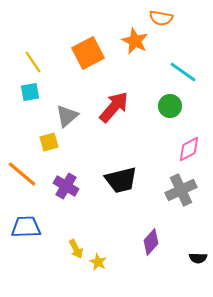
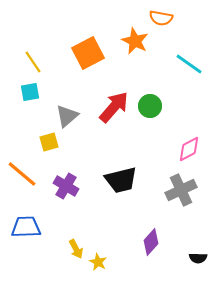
cyan line: moved 6 px right, 8 px up
green circle: moved 20 px left
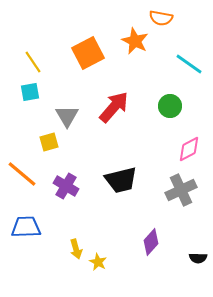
green circle: moved 20 px right
gray triangle: rotated 20 degrees counterclockwise
yellow arrow: rotated 12 degrees clockwise
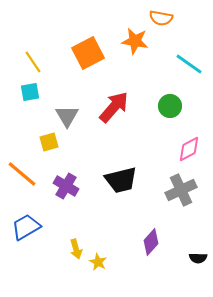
orange star: rotated 16 degrees counterclockwise
blue trapezoid: rotated 28 degrees counterclockwise
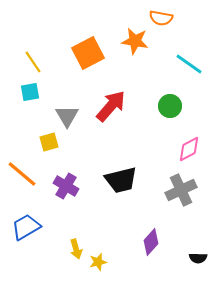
red arrow: moved 3 px left, 1 px up
yellow star: rotated 30 degrees clockwise
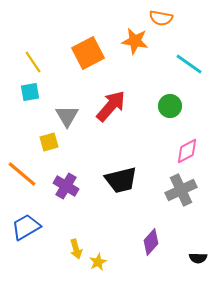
pink diamond: moved 2 px left, 2 px down
yellow star: rotated 12 degrees counterclockwise
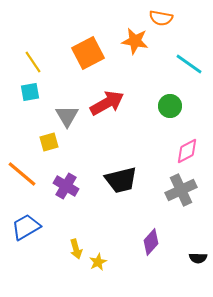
red arrow: moved 4 px left, 3 px up; rotated 20 degrees clockwise
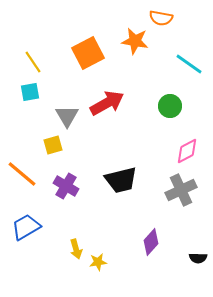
yellow square: moved 4 px right, 3 px down
yellow star: rotated 18 degrees clockwise
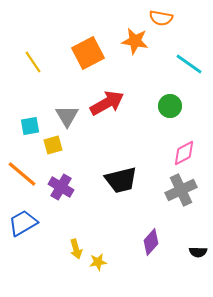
cyan square: moved 34 px down
pink diamond: moved 3 px left, 2 px down
purple cross: moved 5 px left, 1 px down
blue trapezoid: moved 3 px left, 4 px up
black semicircle: moved 6 px up
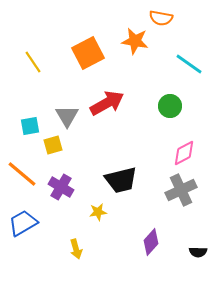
yellow star: moved 50 px up
